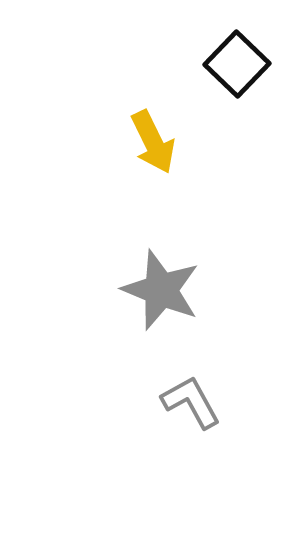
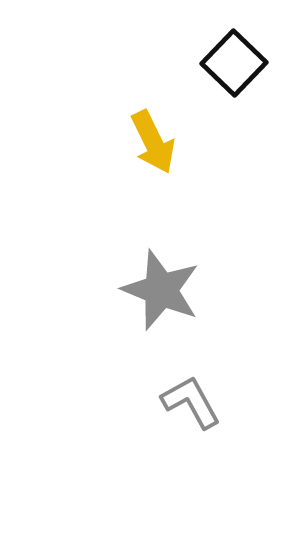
black square: moved 3 px left, 1 px up
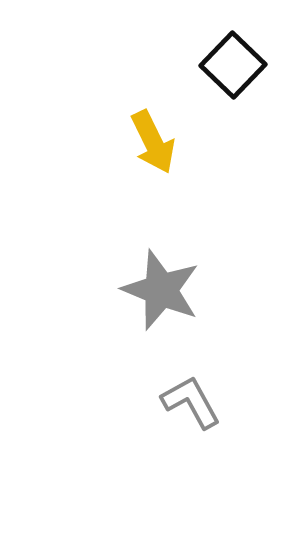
black square: moved 1 px left, 2 px down
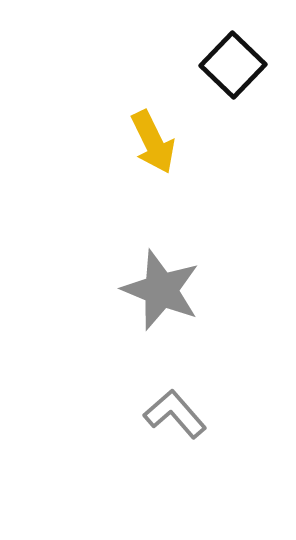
gray L-shape: moved 16 px left, 12 px down; rotated 12 degrees counterclockwise
